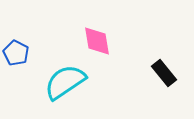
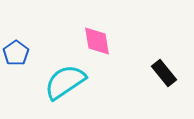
blue pentagon: rotated 10 degrees clockwise
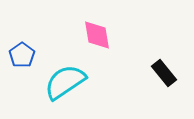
pink diamond: moved 6 px up
blue pentagon: moved 6 px right, 2 px down
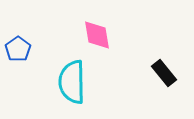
blue pentagon: moved 4 px left, 6 px up
cyan semicircle: moved 7 px right; rotated 57 degrees counterclockwise
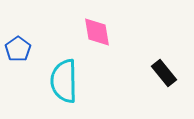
pink diamond: moved 3 px up
cyan semicircle: moved 8 px left, 1 px up
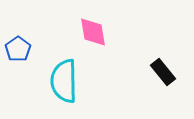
pink diamond: moved 4 px left
black rectangle: moved 1 px left, 1 px up
